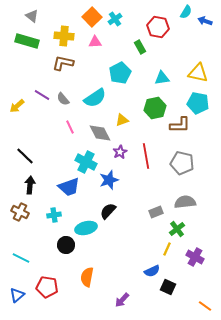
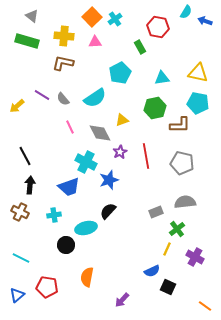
black line at (25, 156): rotated 18 degrees clockwise
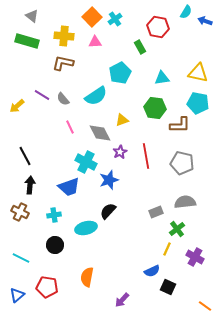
cyan semicircle at (95, 98): moved 1 px right, 2 px up
green hexagon at (155, 108): rotated 20 degrees clockwise
black circle at (66, 245): moved 11 px left
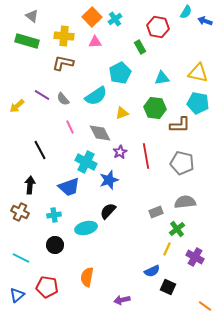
yellow triangle at (122, 120): moved 7 px up
black line at (25, 156): moved 15 px right, 6 px up
purple arrow at (122, 300): rotated 35 degrees clockwise
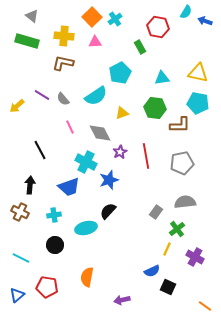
gray pentagon at (182, 163): rotated 25 degrees counterclockwise
gray rectangle at (156, 212): rotated 32 degrees counterclockwise
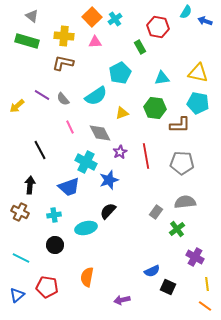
gray pentagon at (182, 163): rotated 15 degrees clockwise
yellow line at (167, 249): moved 40 px right, 35 px down; rotated 32 degrees counterclockwise
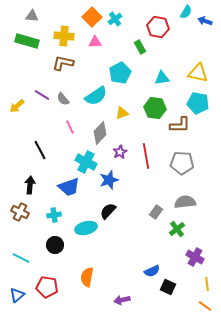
gray triangle at (32, 16): rotated 32 degrees counterclockwise
gray diamond at (100, 133): rotated 70 degrees clockwise
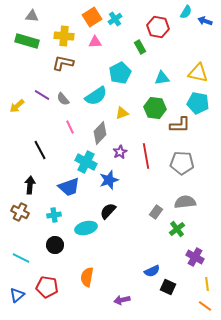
orange square at (92, 17): rotated 12 degrees clockwise
